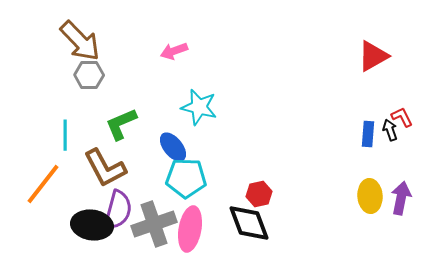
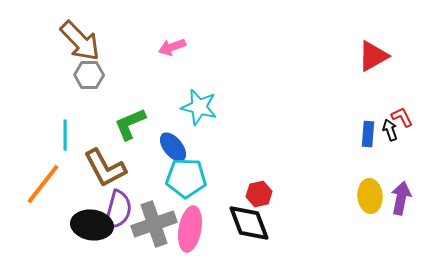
pink arrow: moved 2 px left, 4 px up
green L-shape: moved 9 px right
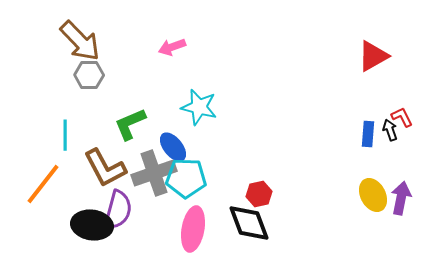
yellow ellipse: moved 3 px right, 1 px up; rotated 24 degrees counterclockwise
gray cross: moved 51 px up
pink ellipse: moved 3 px right
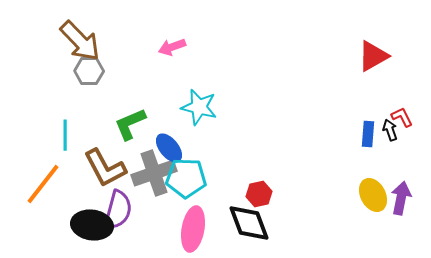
gray hexagon: moved 4 px up
blue ellipse: moved 4 px left, 1 px down
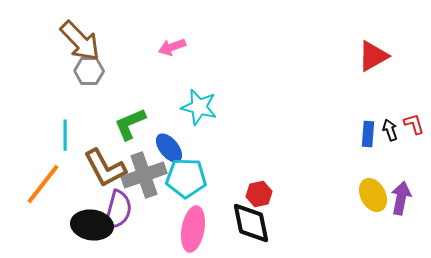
red L-shape: moved 12 px right, 7 px down; rotated 10 degrees clockwise
gray cross: moved 10 px left, 2 px down
black diamond: moved 2 px right; rotated 9 degrees clockwise
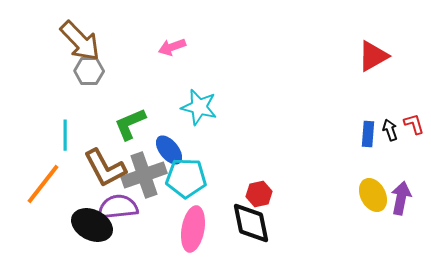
blue ellipse: moved 2 px down
purple semicircle: moved 3 px up; rotated 111 degrees counterclockwise
black ellipse: rotated 18 degrees clockwise
